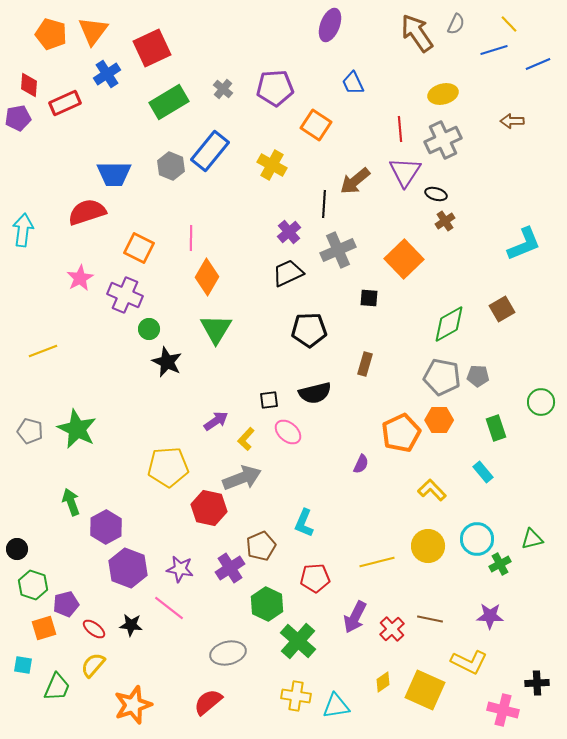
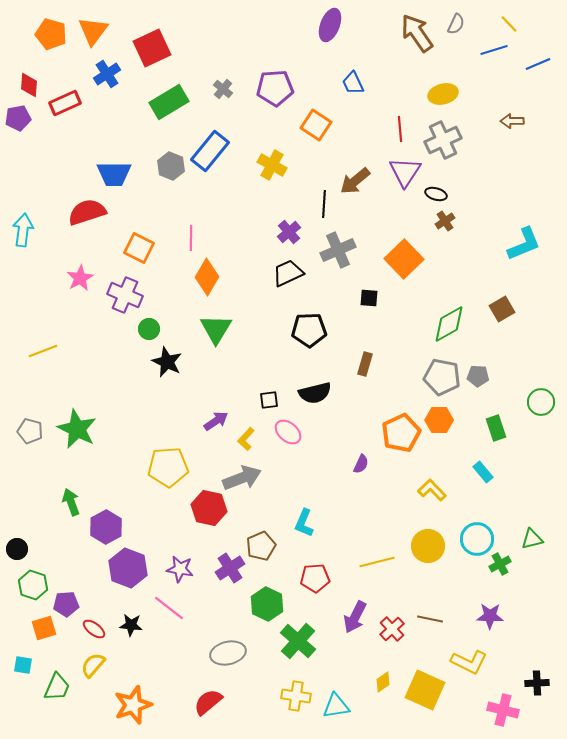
purple pentagon at (66, 604): rotated 10 degrees clockwise
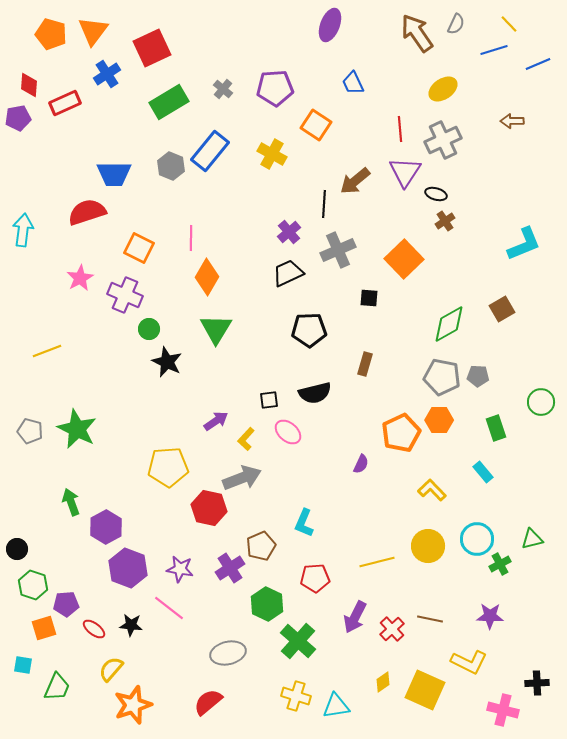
yellow ellipse at (443, 94): moved 5 px up; rotated 20 degrees counterclockwise
yellow cross at (272, 165): moved 11 px up
yellow line at (43, 351): moved 4 px right
yellow semicircle at (93, 665): moved 18 px right, 4 px down
yellow cross at (296, 696): rotated 8 degrees clockwise
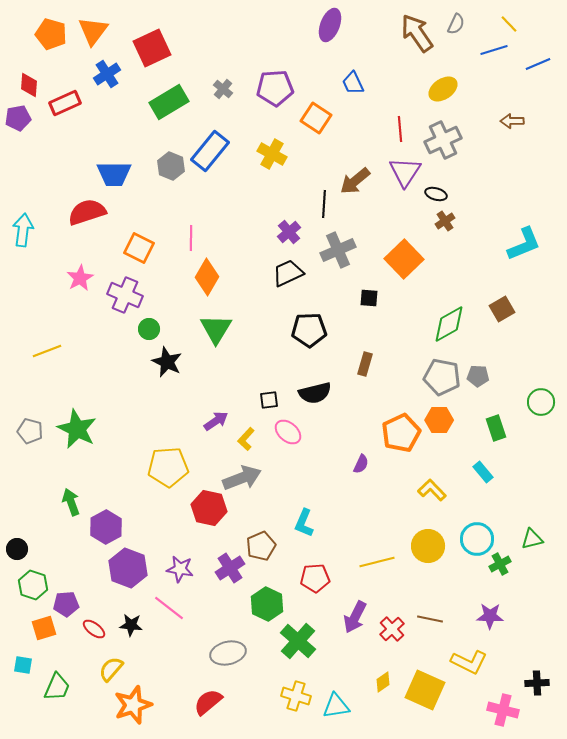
orange square at (316, 125): moved 7 px up
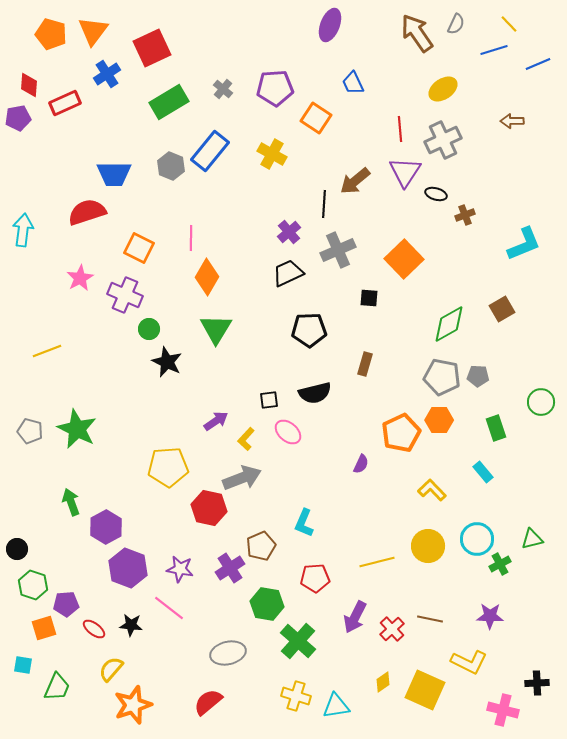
brown cross at (445, 221): moved 20 px right, 6 px up; rotated 12 degrees clockwise
green hexagon at (267, 604): rotated 16 degrees counterclockwise
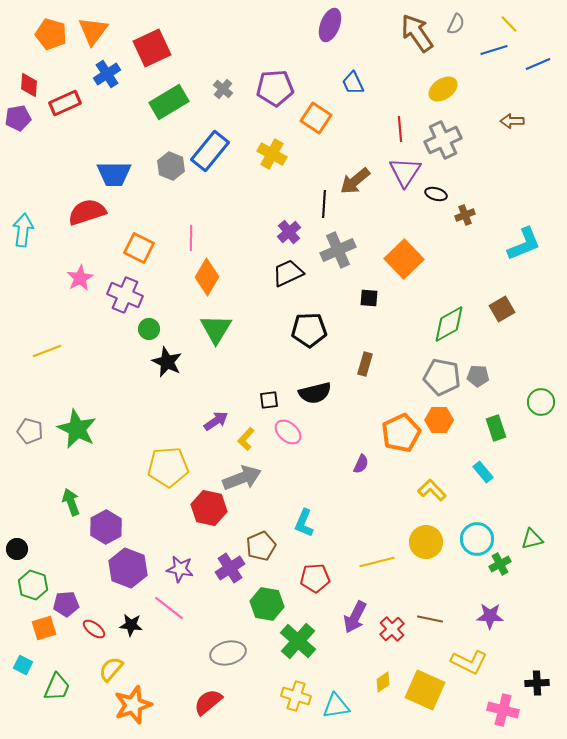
yellow circle at (428, 546): moved 2 px left, 4 px up
cyan square at (23, 665): rotated 18 degrees clockwise
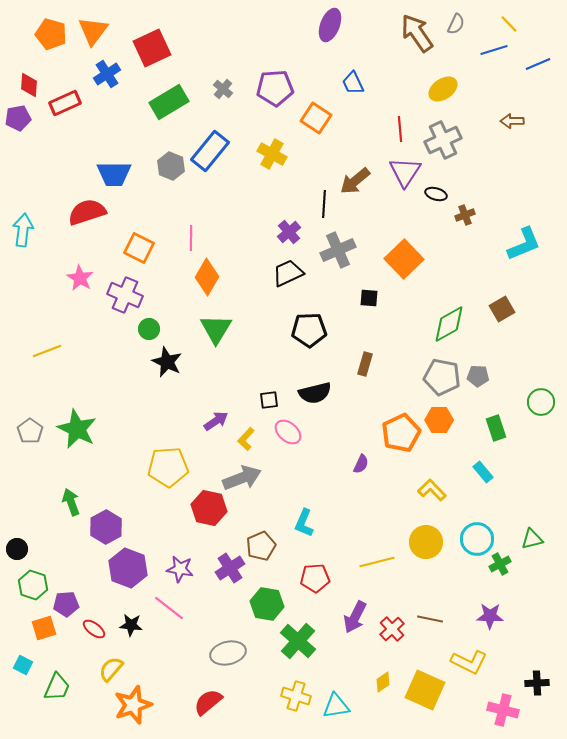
pink star at (80, 278): rotated 12 degrees counterclockwise
gray pentagon at (30, 431): rotated 20 degrees clockwise
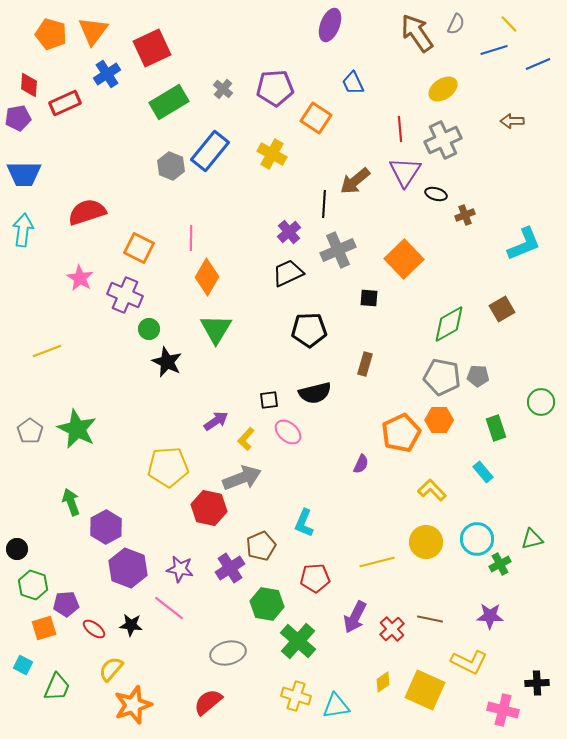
blue trapezoid at (114, 174): moved 90 px left
